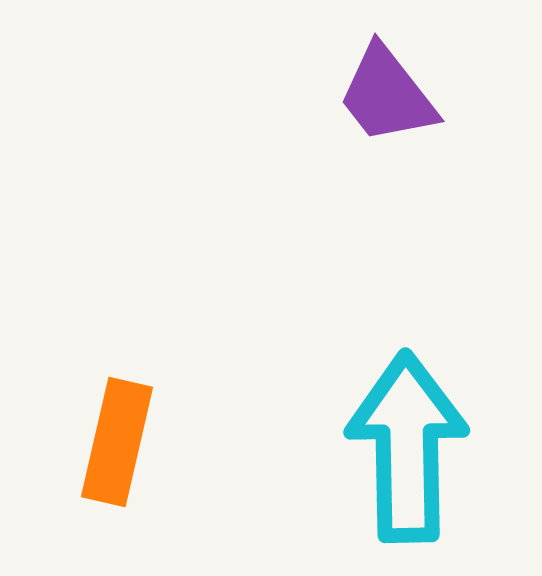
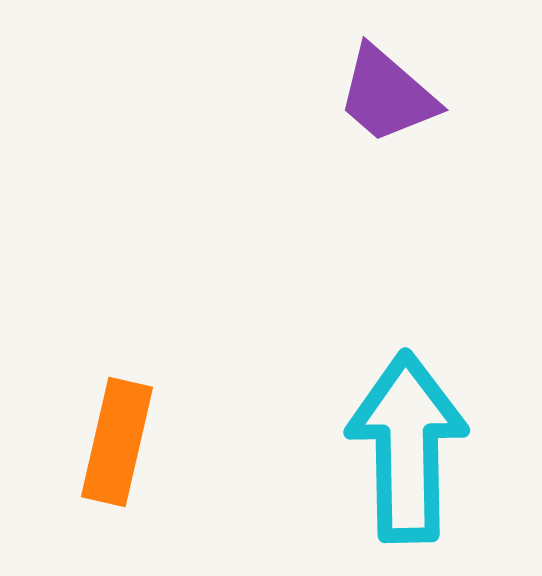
purple trapezoid: rotated 11 degrees counterclockwise
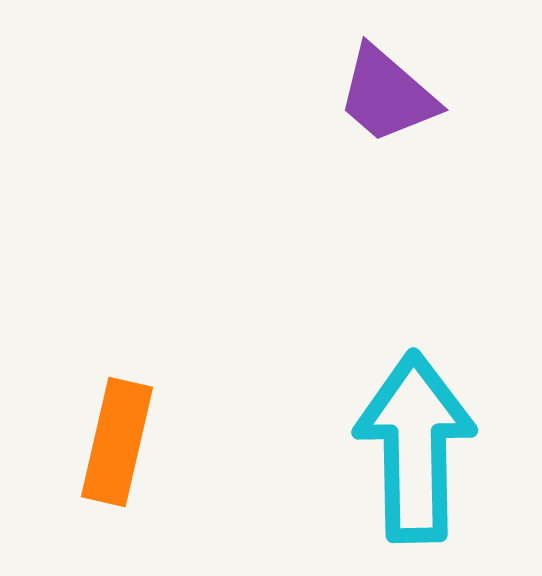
cyan arrow: moved 8 px right
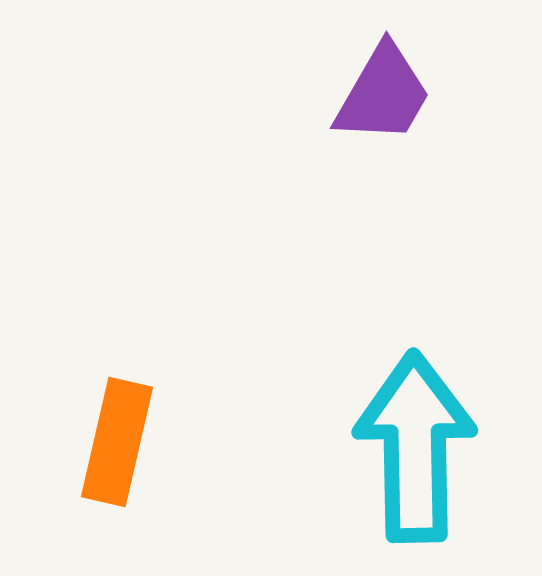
purple trapezoid: moved 4 px left, 1 px up; rotated 101 degrees counterclockwise
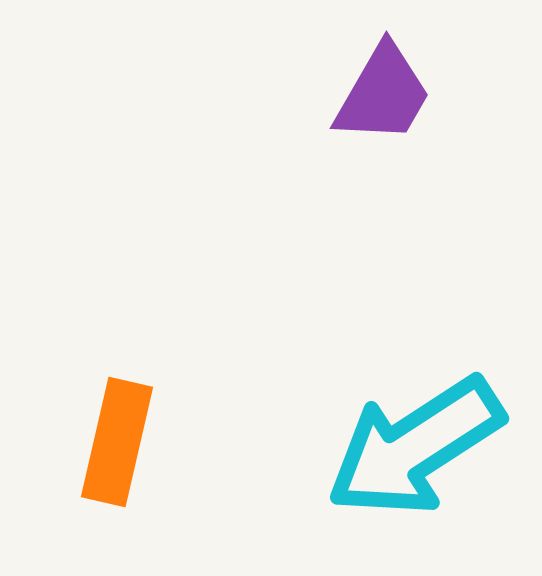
cyan arrow: rotated 122 degrees counterclockwise
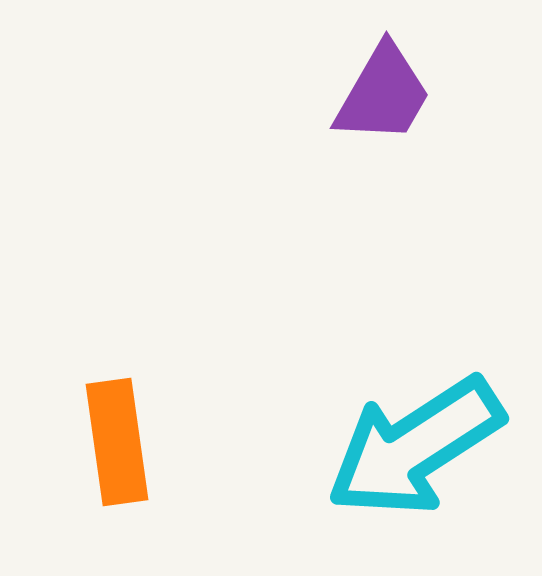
orange rectangle: rotated 21 degrees counterclockwise
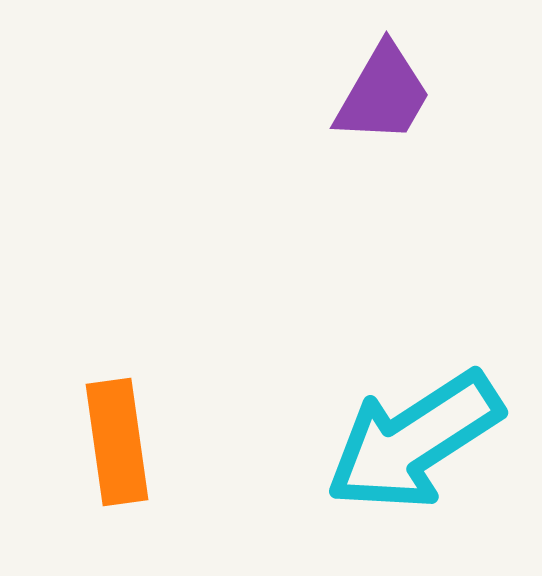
cyan arrow: moved 1 px left, 6 px up
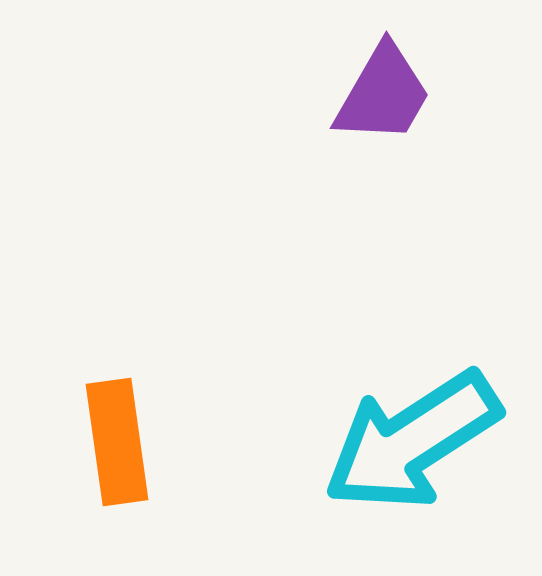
cyan arrow: moved 2 px left
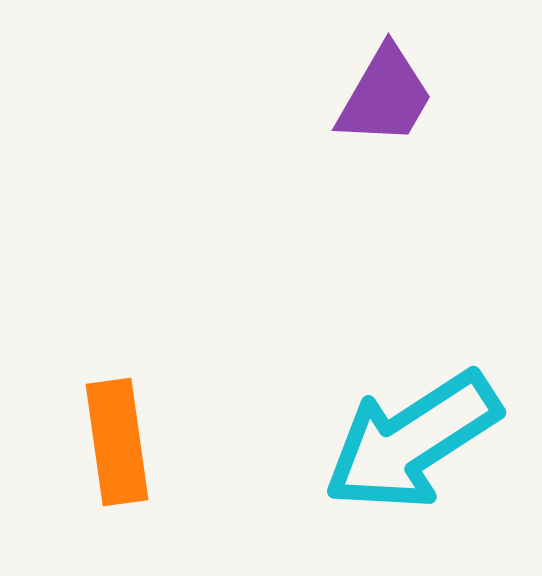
purple trapezoid: moved 2 px right, 2 px down
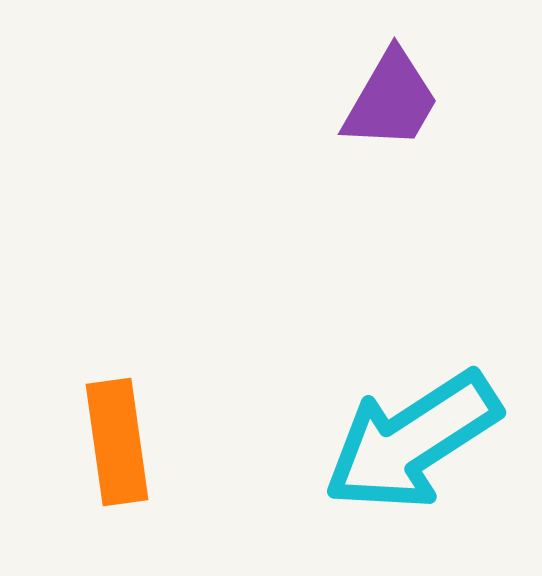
purple trapezoid: moved 6 px right, 4 px down
